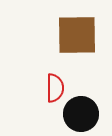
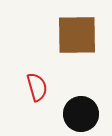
red semicircle: moved 18 px left, 1 px up; rotated 16 degrees counterclockwise
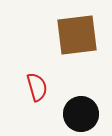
brown square: rotated 6 degrees counterclockwise
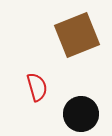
brown square: rotated 15 degrees counterclockwise
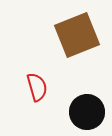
black circle: moved 6 px right, 2 px up
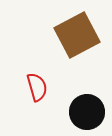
brown square: rotated 6 degrees counterclockwise
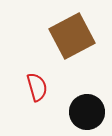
brown square: moved 5 px left, 1 px down
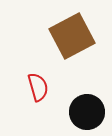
red semicircle: moved 1 px right
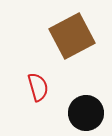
black circle: moved 1 px left, 1 px down
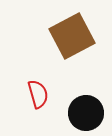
red semicircle: moved 7 px down
